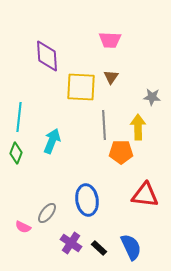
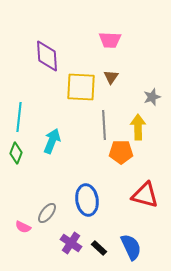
gray star: rotated 24 degrees counterclockwise
red triangle: rotated 8 degrees clockwise
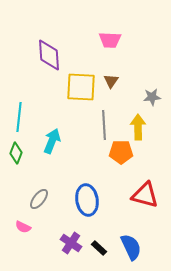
purple diamond: moved 2 px right, 1 px up
brown triangle: moved 4 px down
gray star: rotated 12 degrees clockwise
gray ellipse: moved 8 px left, 14 px up
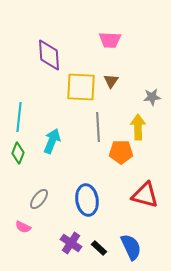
gray line: moved 6 px left, 2 px down
green diamond: moved 2 px right
